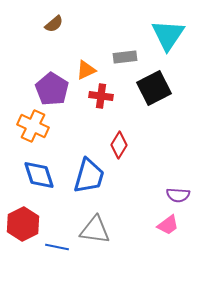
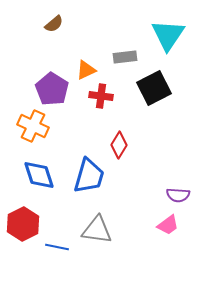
gray triangle: moved 2 px right
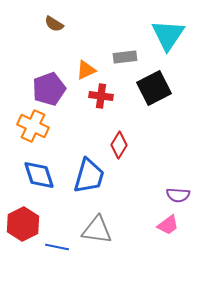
brown semicircle: rotated 72 degrees clockwise
purple pentagon: moved 3 px left; rotated 20 degrees clockwise
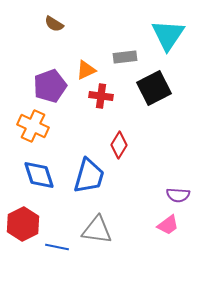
purple pentagon: moved 1 px right, 3 px up
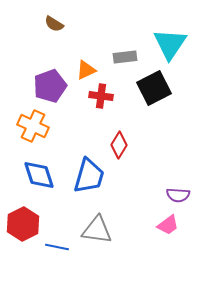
cyan triangle: moved 2 px right, 9 px down
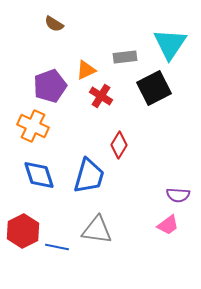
red cross: rotated 25 degrees clockwise
red hexagon: moved 7 px down
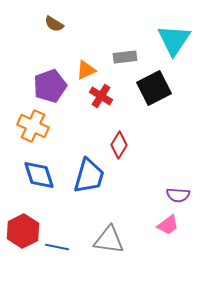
cyan triangle: moved 4 px right, 4 px up
gray triangle: moved 12 px right, 10 px down
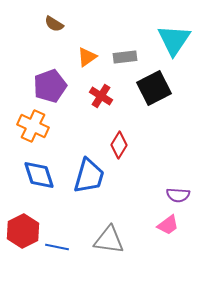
orange triangle: moved 1 px right, 13 px up; rotated 10 degrees counterclockwise
